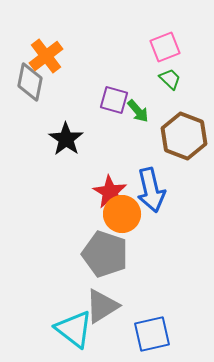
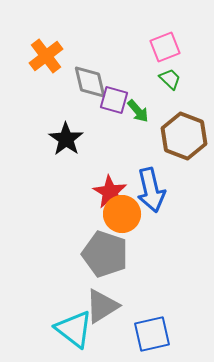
gray diamond: moved 60 px right; rotated 24 degrees counterclockwise
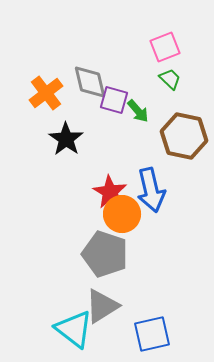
orange cross: moved 37 px down
brown hexagon: rotated 9 degrees counterclockwise
